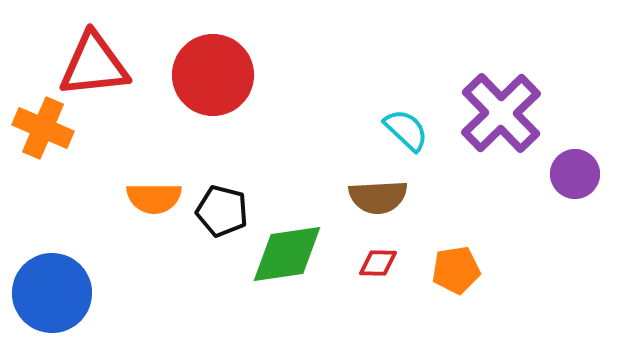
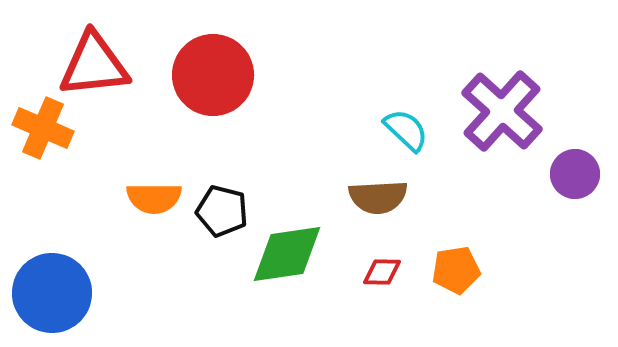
purple cross: moved 1 px right, 2 px up; rotated 4 degrees counterclockwise
red diamond: moved 4 px right, 9 px down
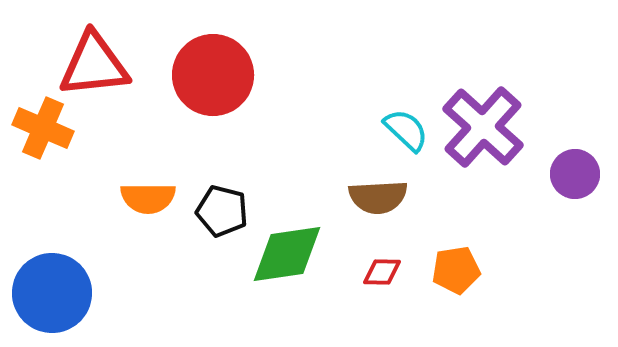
purple cross: moved 19 px left, 16 px down
orange semicircle: moved 6 px left
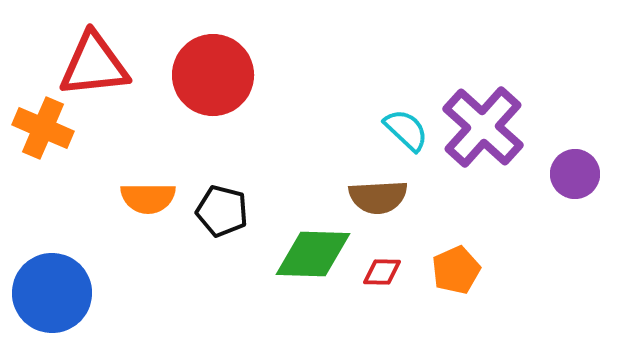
green diamond: moved 26 px right; rotated 10 degrees clockwise
orange pentagon: rotated 15 degrees counterclockwise
